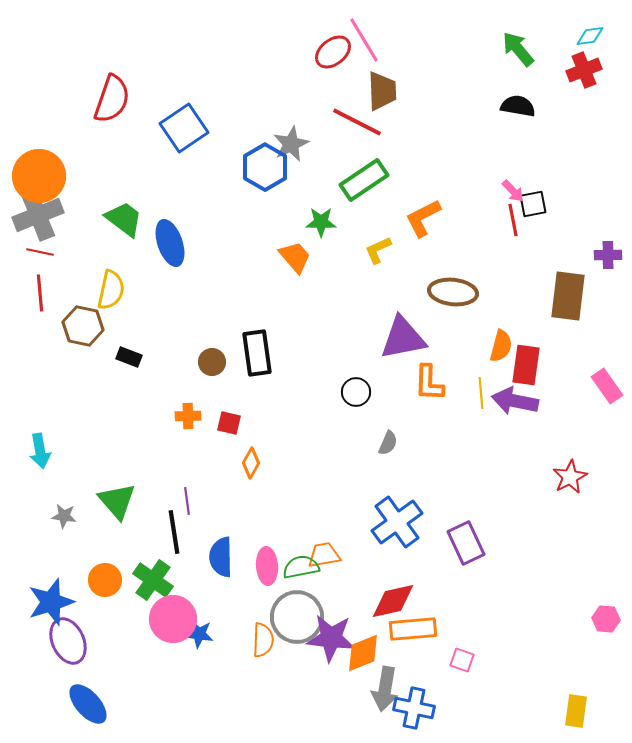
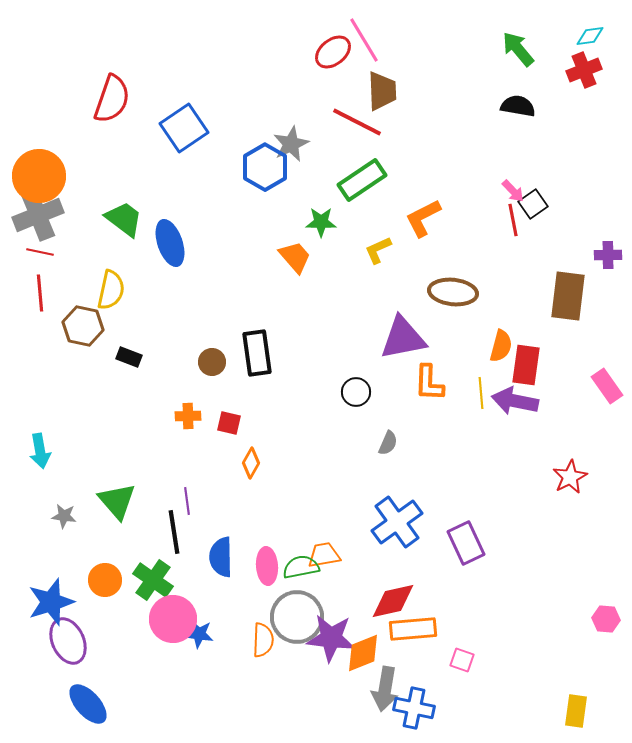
green rectangle at (364, 180): moved 2 px left
black square at (533, 204): rotated 24 degrees counterclockwise
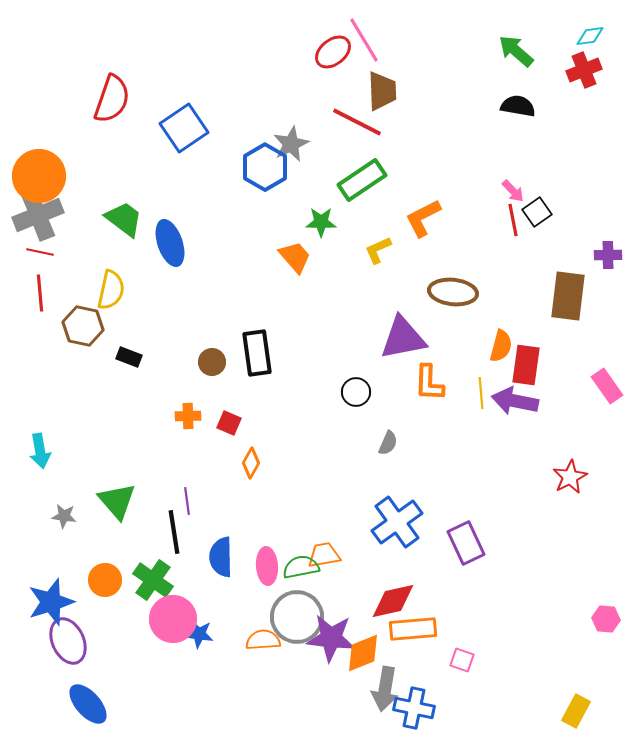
green arrow at (518, 49): moved 2 px left, 2 px down; rotated 9 degrees counterclockwise
black square at (533, 204): moved 4 px right, 8 px down
red square at (229, 423): rotated 10 degrees clockwise
orange semicircle at (263, 640): rotated 96 degrees counterclockwise
yellow rectangle at (576, 711): rotated 20 degrees clockwise
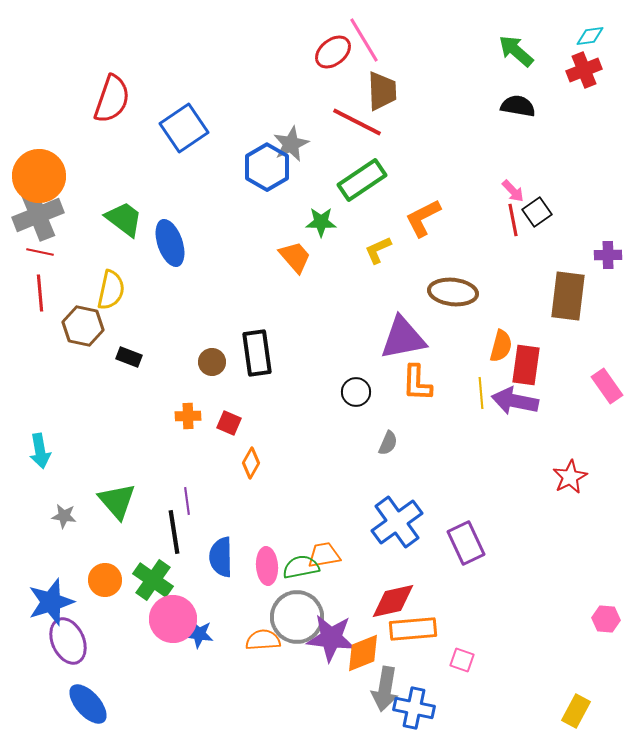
blue hexagon at (265, 167): moved 2 px right
orange L-shape at (429, 383): moved 12 px left
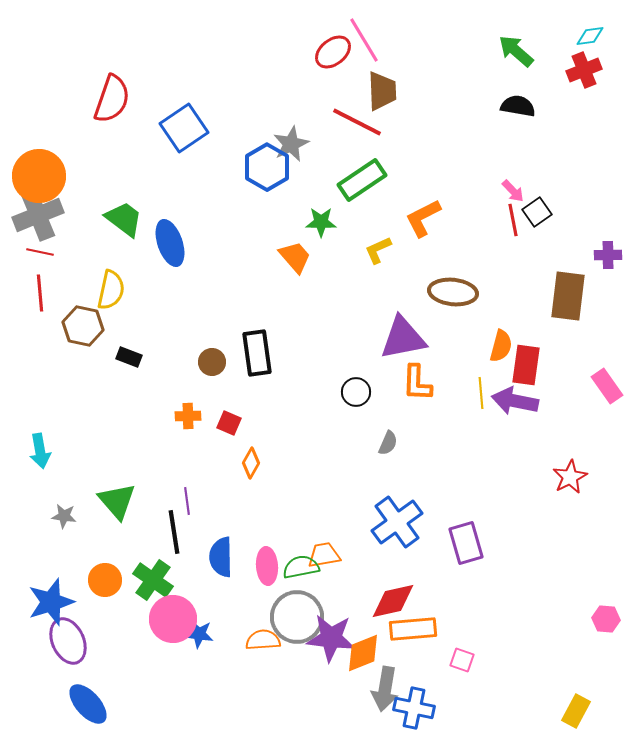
purple rectangle at (466, 543): rotated 9 degrees clockwise
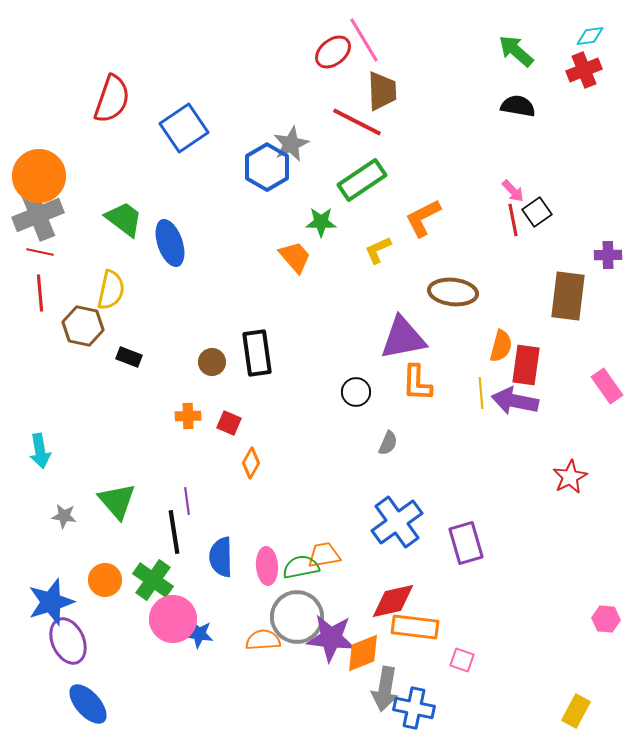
orange rectangle at (413, 629): moved 2 px right, 2 px up; rotated 12 degrees clockwise
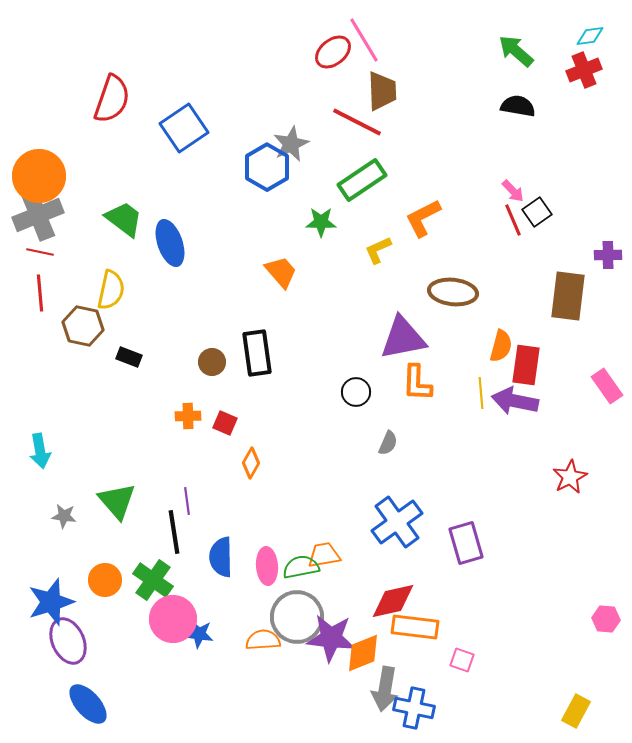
red line at (513, 220): rotated 12 degrees counterclockwise
orange trapezoid at (295, 257): moved 14 px left, 15 px down
red square at (229, 423): moved 4 px left
